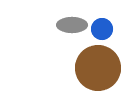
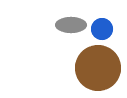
gray ellipse: moved 1 px left
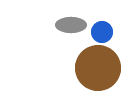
blue circle: moved 3 px down
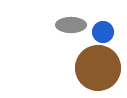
blue circle: moved 1 px right
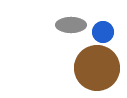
brown circle: moved 1 px left
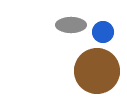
brown circle: moved 3 px down
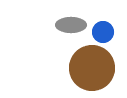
brown circle: moved 5 px left, 3 px up
